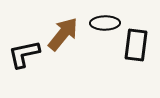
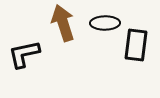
brown arrow: moved 11 px up; rotated 57 degrees counterclockwise
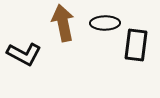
brown arrow: rotated 6 degrees clockwise
black L-shape: rotated 140 degrees counterclockwise
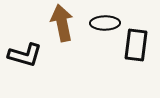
brown arrow: moved 1 px left
black L-shape: moved 1 px right, 1 px down; rotated 12 degrees counterclockwise
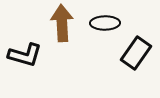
brown arrow: rotated 9 degrees clockwise
black rectangle: moved 8 px down; rotated 28 degrees clockwise
